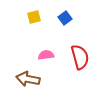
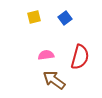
red semicircle: rotated 30 degrees clockwise
brown arrow: moved 26 px right, 1 px down; rotated 25 degrees clockwise
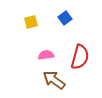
yellow square: moved 3 px left, 5 px down
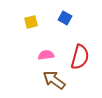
blue square: rotated 24 degrees counterclockwise
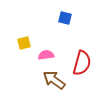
blue square: rotated 16 degrees counterclockwise
yellow square: moved 7 px left, 21 px down
red semicircle: moved 2 px right, 6 px down
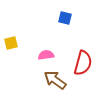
yellow square: moved 13 px left
red semicircle: moved 1 px right
brown arrow: moved 1 px right
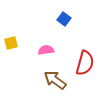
blue square: moved 1 px left, 1 px down; rotated 24 degrees clockwise
pink semicircle: moved 5 px up
red semicircle: moved 2 px right
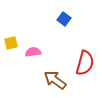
pink semicircle: moved 13 px left, 2 px down
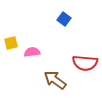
pink semicircle: moved 1 px left
red semicircle: rotated 80 degrees clockwise
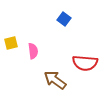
pink semicircle: moved 1 px right, 1 px up; rotated 91 degrees clockwise
